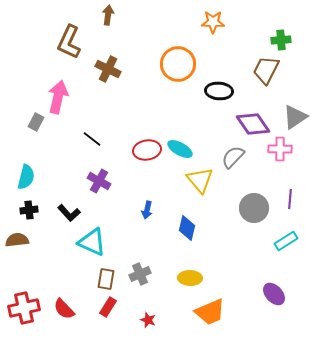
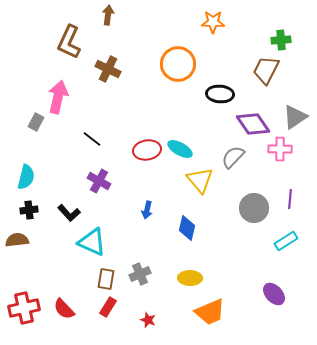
black ellipse: moved 1 px right, 3 px down
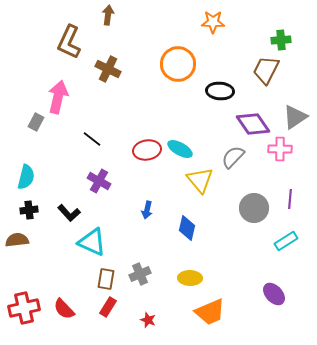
black ellipse: moved 3 px up
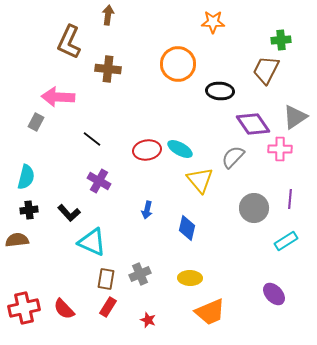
brown cross: rotated 20 degrees counterclockwise
pink arrow: rotated 100 degrees counterclockwise
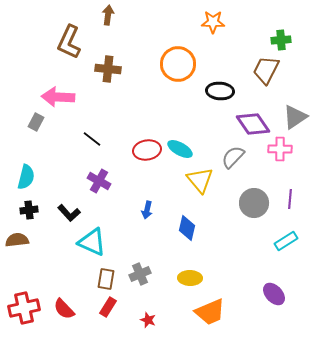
gray circle: moved 5 px up
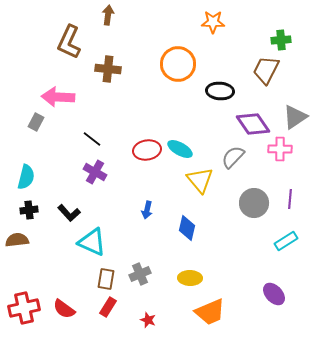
purple cross: moved 4 px left, 9 px up
red semicircle: rotated 10 degrees counterclockwise
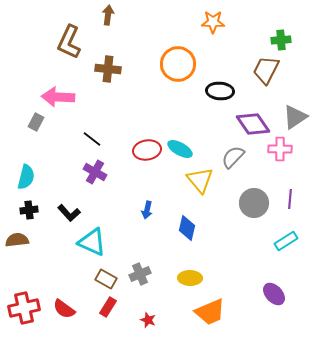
brown rectangle: rotated 70 degrees counterclockwise
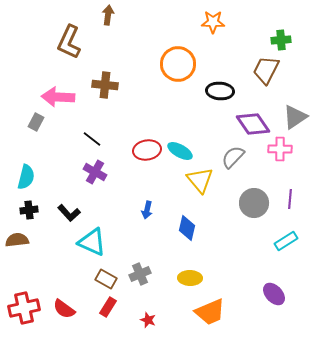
brown cross: moved 3 px left, 16 px down
cyan ellipse: moved 2 px down
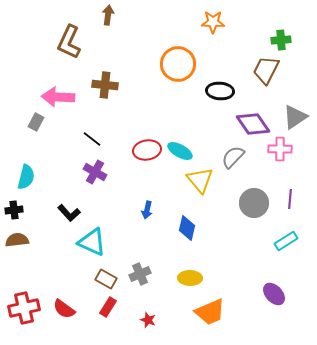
black cross: moved 15 px left
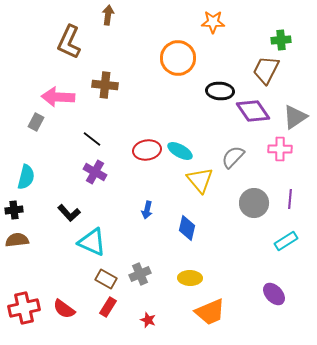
orange circle: moved 6 px up
purple diamond: moved 13 px up
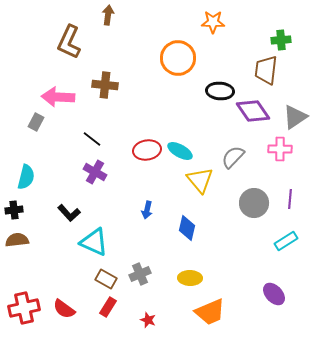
brown trapezoid: rotated 20 degrees counterclockwise
cyan triangle: moved 2 px right
